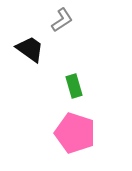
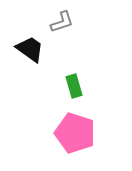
gray L-shape: moved 2 px down; rotated 15 degrees clockwise
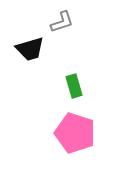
black trapezoid: rotated 128 degrees clockwise
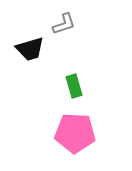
gray L-shape: moved 2 px right, 2 px down
pink pentagon: rotated 15 degrees counterclockwise
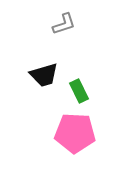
black trapezoid: moved 14 px right, 26 px down
green rectangle: moved 5 px right, 5 px down; rotated 10 degrees counterclockwise
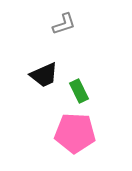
black trapezoid: rotated 8 degrees counterclockwise
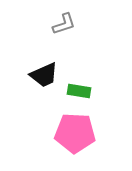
green rectangle: rotated 55 degrees counterclockwise
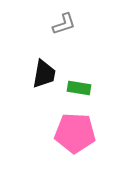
black trapezoid: moved 1 px up; rotated 56 degrees counterclockwise
green rectangle: moved 3 px up
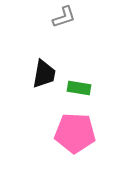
gray L-shape: moved 7 px up
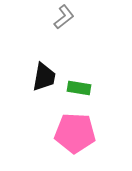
gray L-shape: rotated 20 degrees counterclockwise
black trapezoid: moved 3 px down
